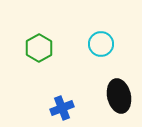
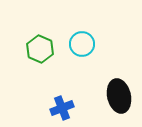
cyan circle: moved 19 px left
green hexagon: moved 1 px right, 1 px down; rotated 8 degrees counterclockwise
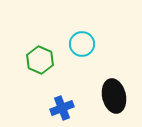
green hexagon: moved 11 px down
black ellipse: moved 5 px left
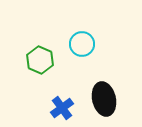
black ellipse: moved 10 px left, 3 px down
blue cross: rotated 15 degrees counterclockwise
